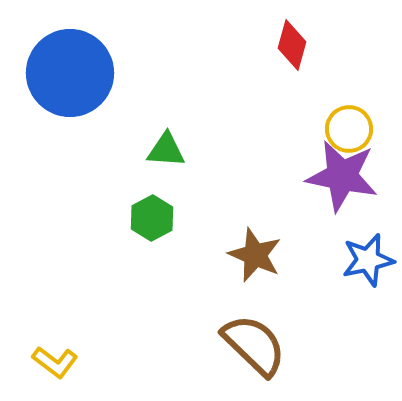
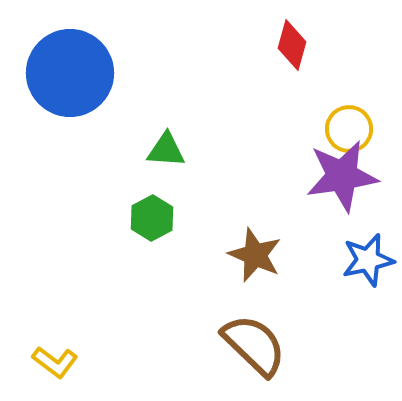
purple star: rotated 20 degrees counterclockwise
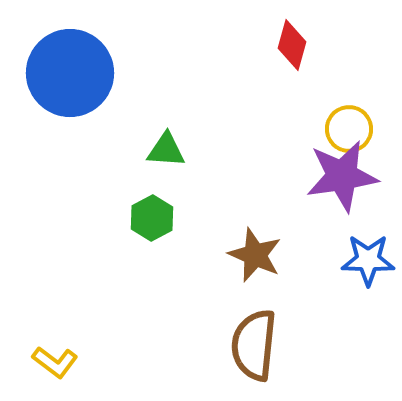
blue star: rotated 14 degrees clockwise
brown semicircle: rotated 128 degrees counterclockwise
